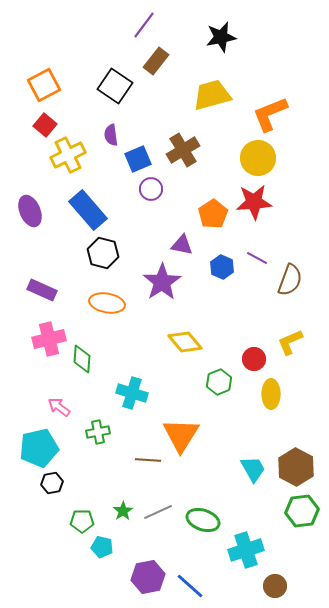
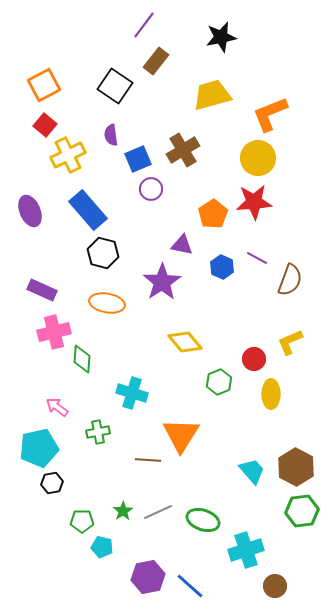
pink cross at (49, 339): moved 5 px right, 7 px up
pink arrow at (59, 407): moved 2 px left
cyan trapezoid at (253, 469): moved 1 px left, 2 px down; rotated 12 degrees counterclockwise
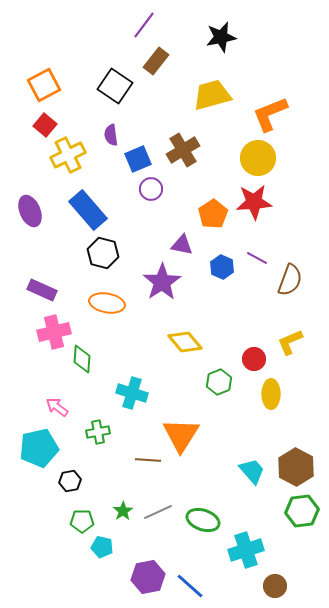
black hexagon at (52, 483): moved 18 px right, 2 px up
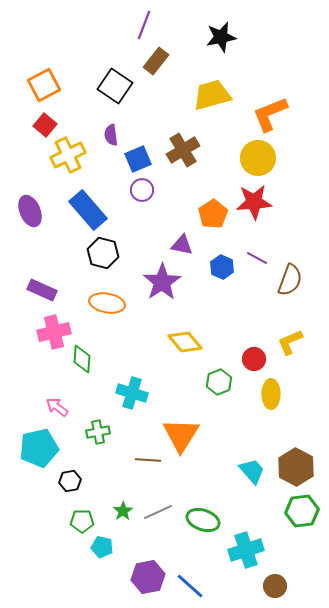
purple line at (144, 25): rotated 16 degrees counterclockwise
purple circle at (151, 189): moved 9 px left, 1 px down
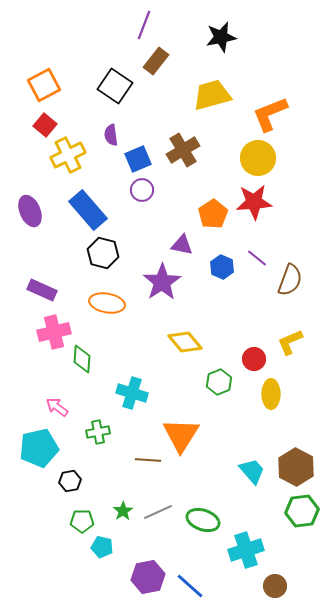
purple line at (257, 258): rotated 10 degrees clockwise
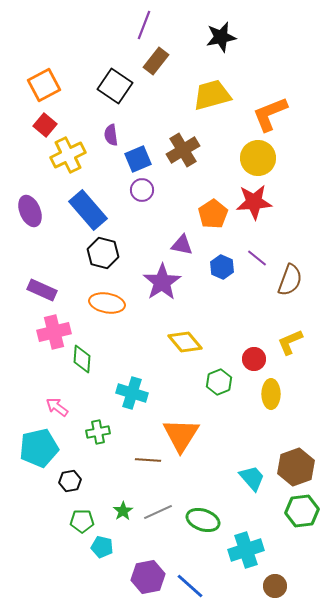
brown hexagon at (296, 467): rotated 12 degrees clockwise
cyan trapezoid at (252, 471): moved 7 px down
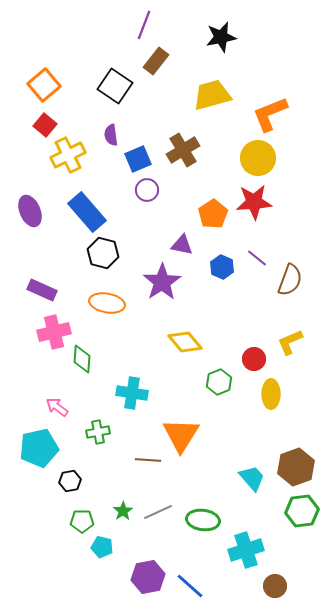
orange square at (44, 85): rotated 12 degrees counterclockwise
purple circle at (142, 190): moved 5 px right
blue rectangle at (88, 210): moved 1 px left, 2 px down
cyan cross at (132, 393): rotated 8 degrees counterclockwise
green ellipse at (203, 520): rotated 12 degrees counterclockwise
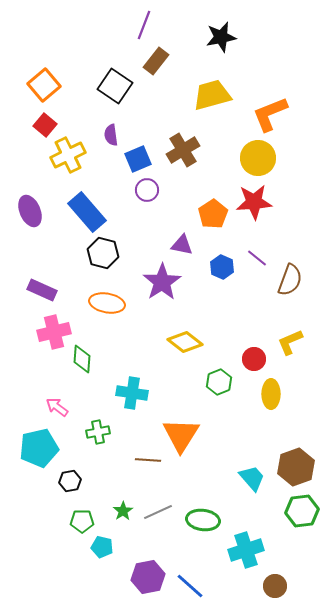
yellow diamond at (185, 342): rotated 12 degrees counterclockwise
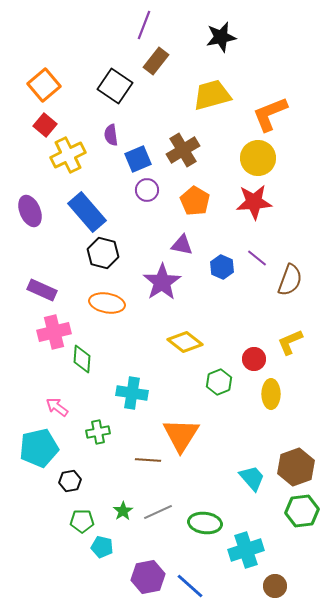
orange pentagon at (213, 214): moved 18 px left, 13 px up; rotated 8 degrees counterclockwise
green ellipse at (203, 520): moved 2 px right, 3 px down
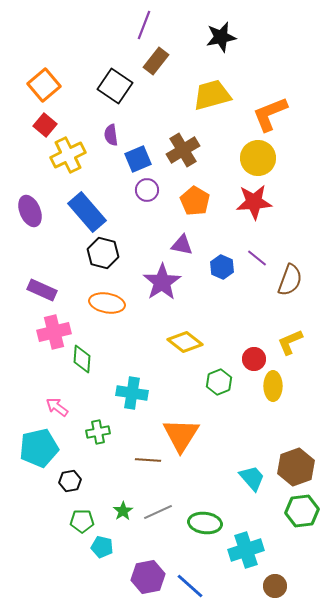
yellow ellipse at (271, 394): moved 2 px right, 8 px up
